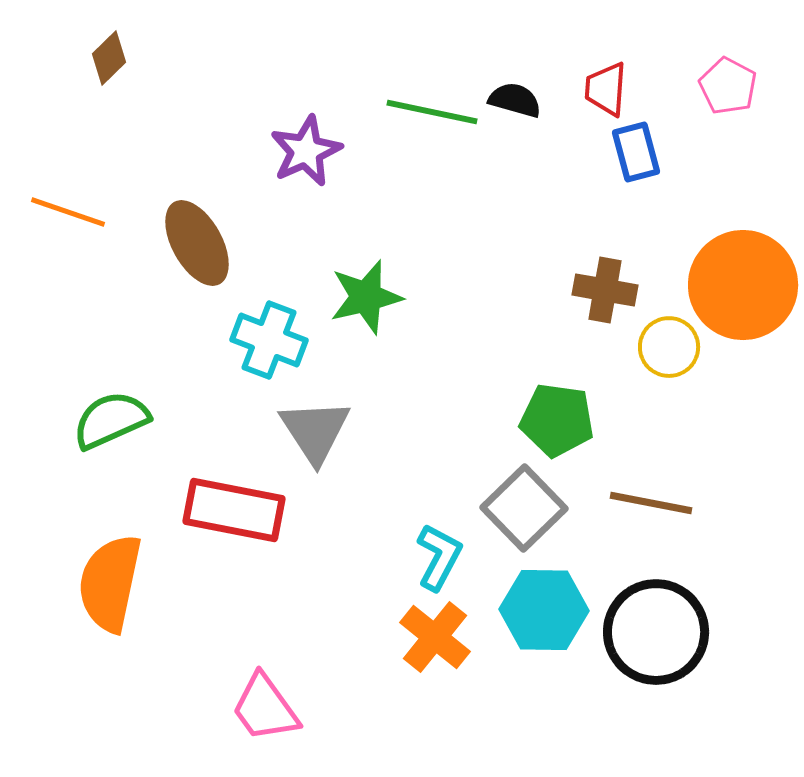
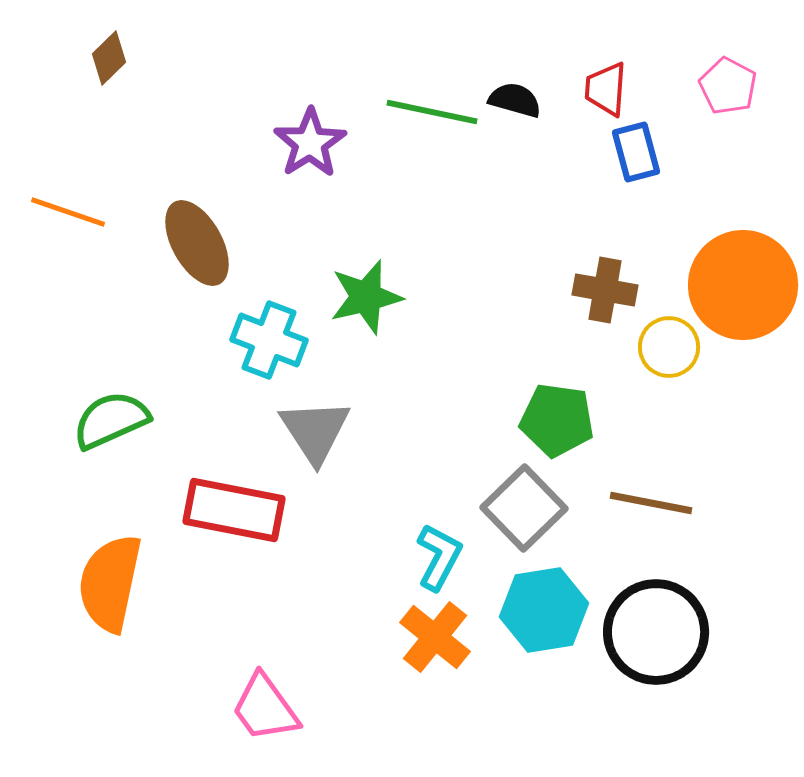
purple star: moved 4 px right, 8 px up; rotated 8 degrees counterclockwise
cyan hexagon: rotated 10 degrees counterclockwise
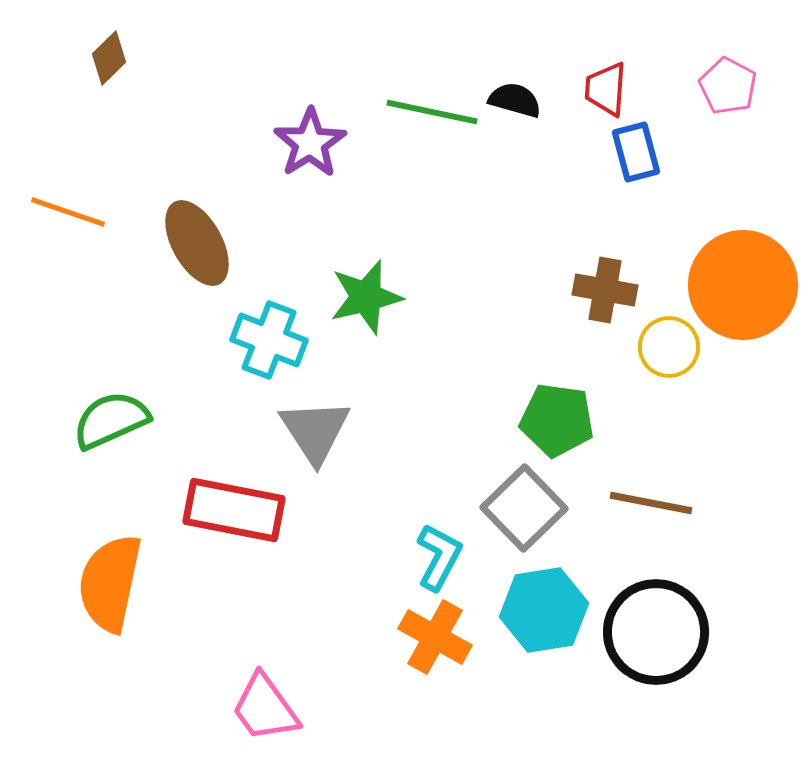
orange cross: rotated 10 degrees counterclockwise
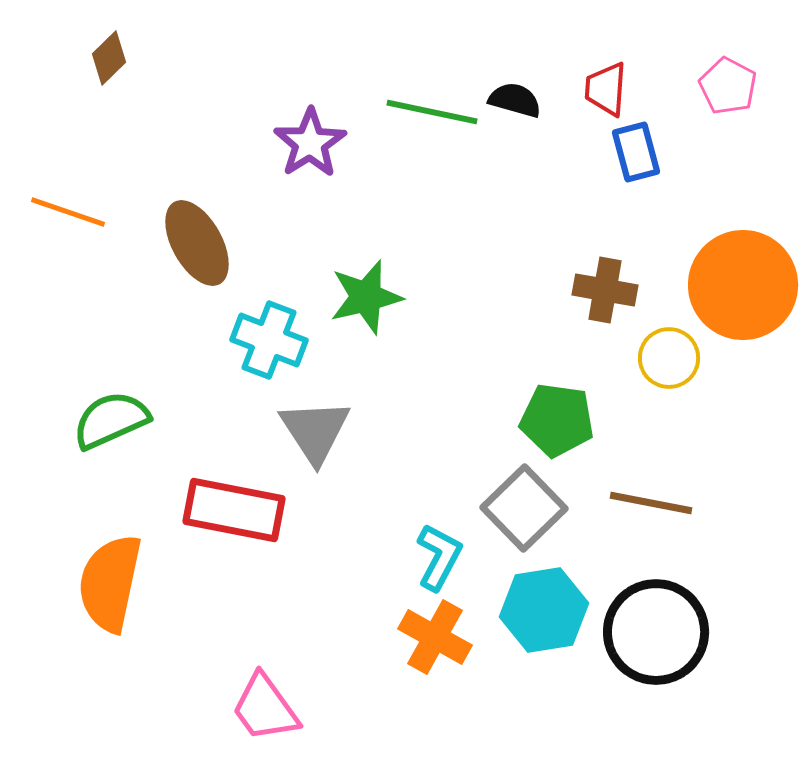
yellow circle: moved 11 px down
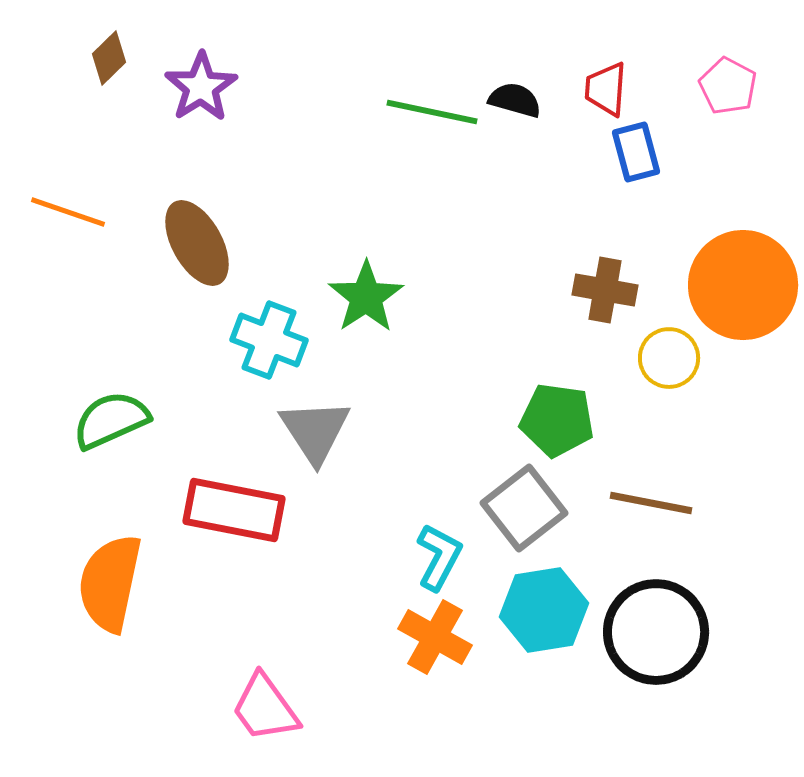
purple star: moved 109 px left, 56 px up
green star: rotated 20 degrees counterclockwise
gray square: rotated 6 degrees clockwise
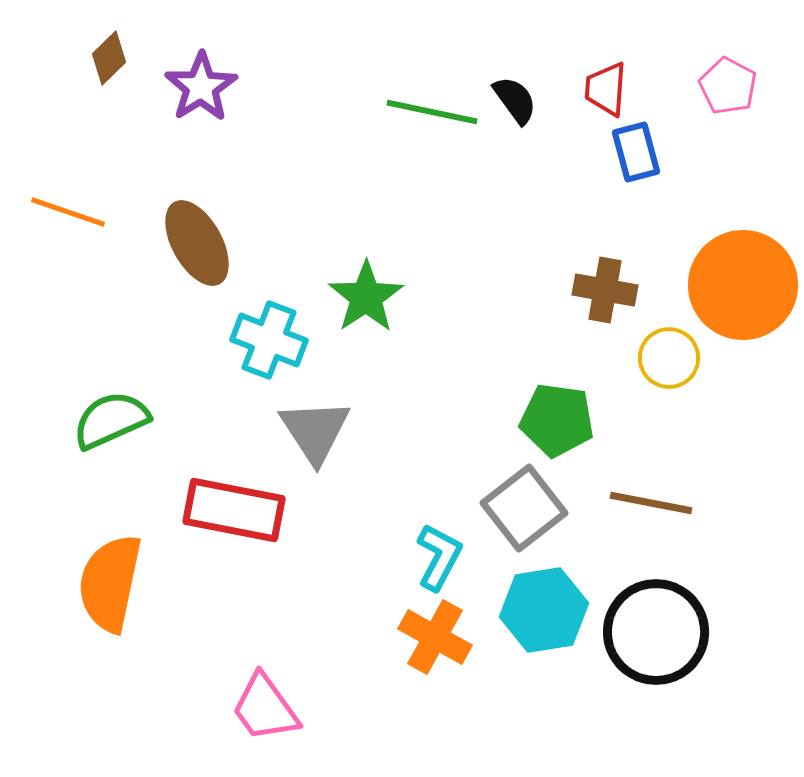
black semicircle: rotated 38 degrees clockwise
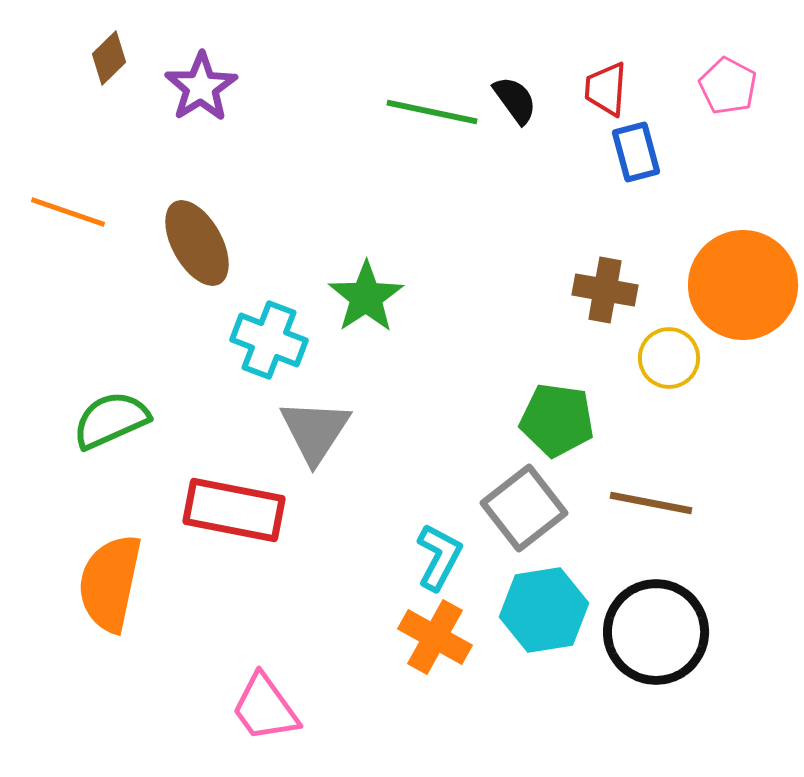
gray triangle: rotated 6 degrees clockwise
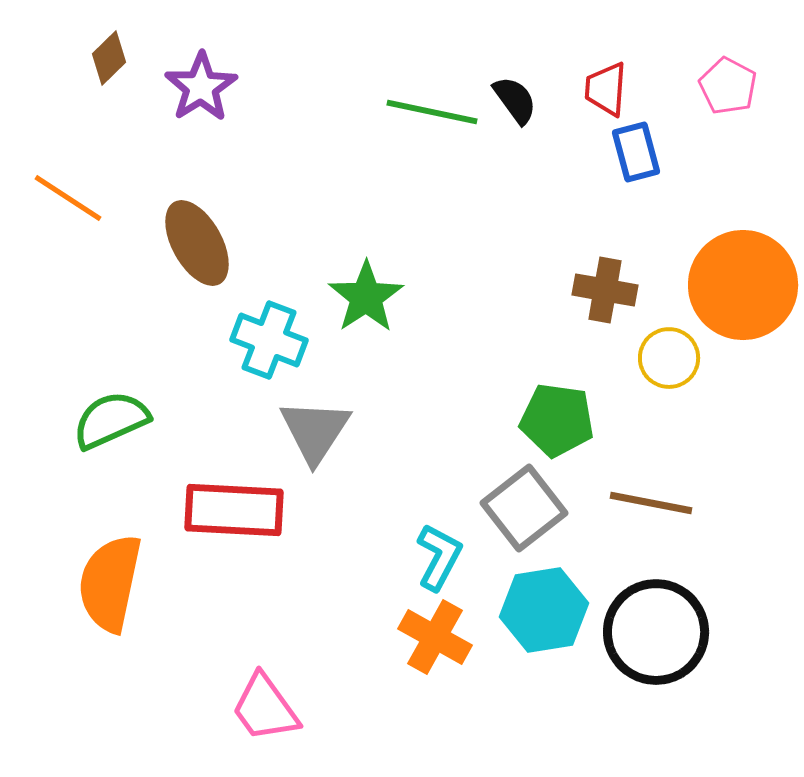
orange line: moved 14 px up; rotated 14 degrees clockwise
red rectangle: rotated 8 degrees counterclockwise
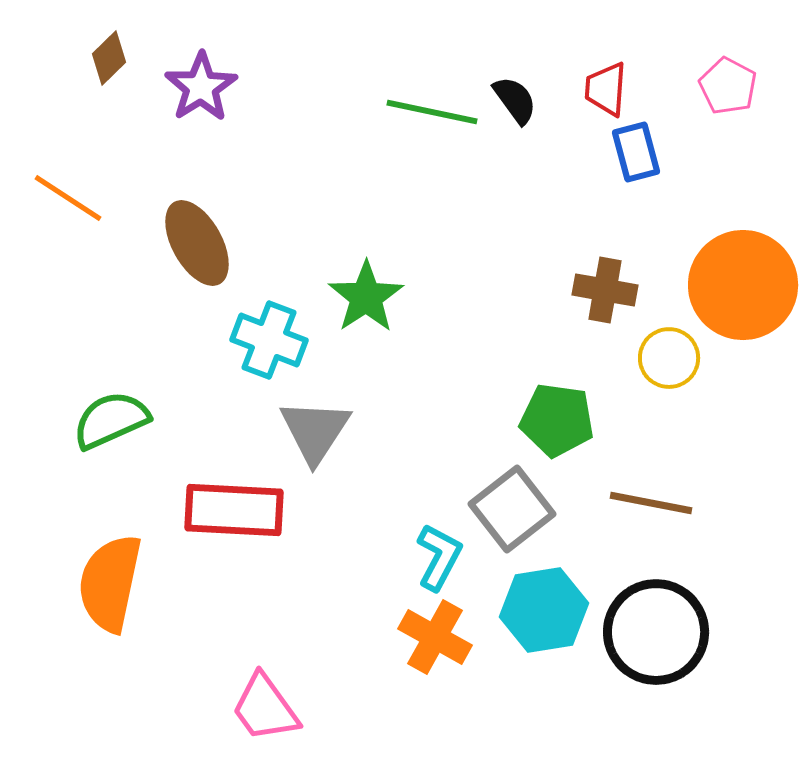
gray square: moved 12 px left, 1 px down
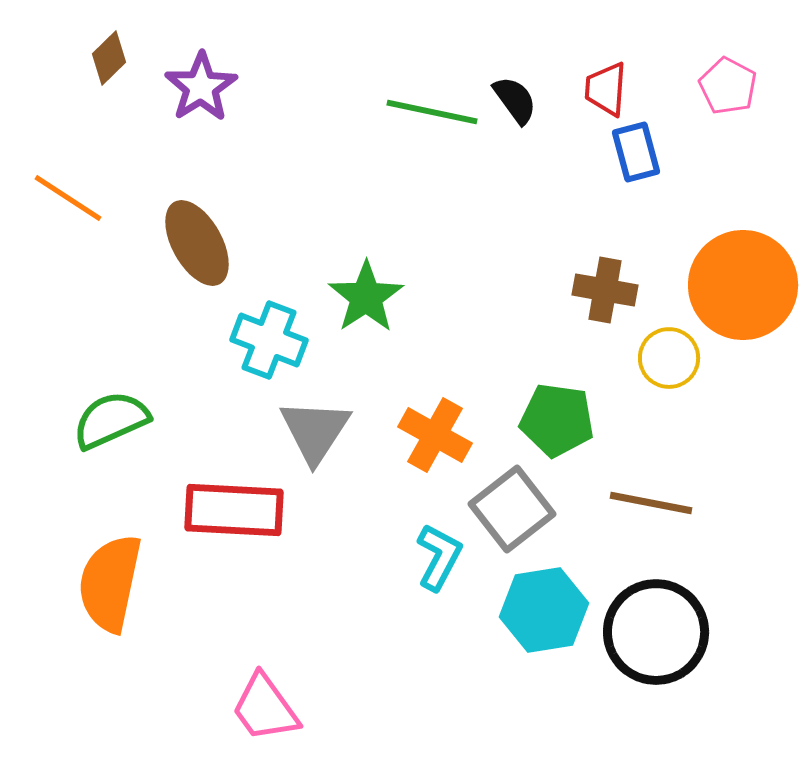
orange cross: moved 202 px up
